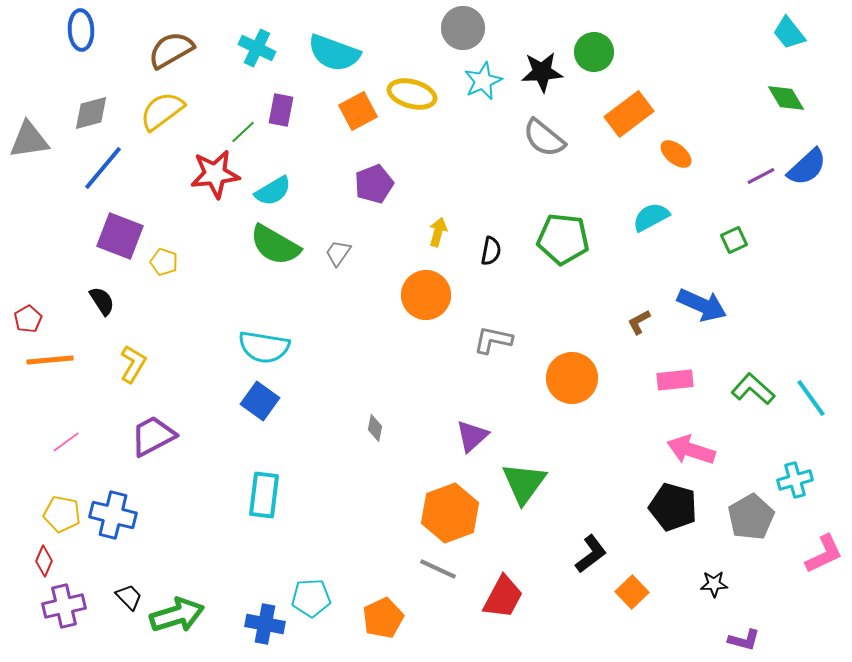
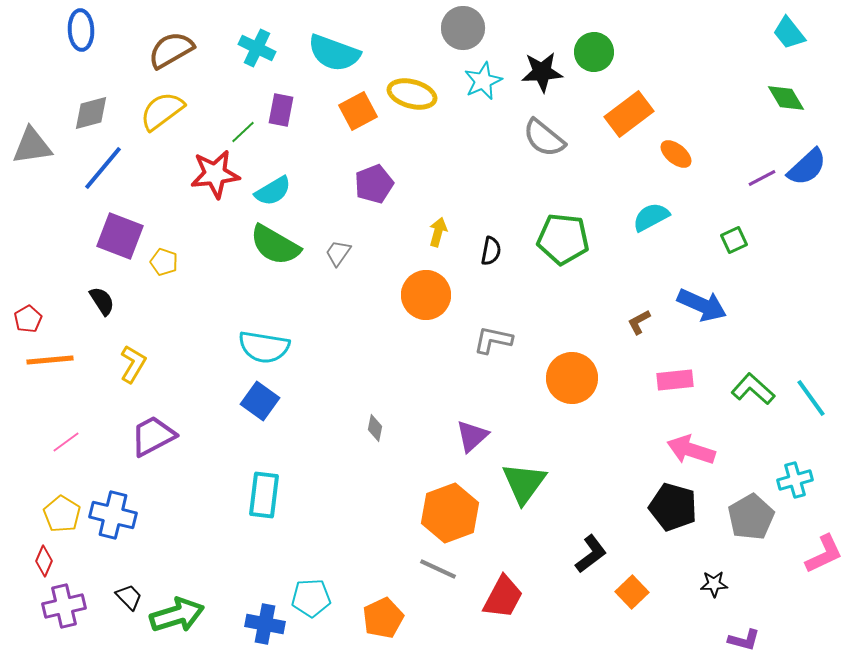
gray triangle at (29, 140): moved 3 px right, 6 px down
purple line at (761, 176): moved 1 px right, 2 px down
yellow pentagon at (62, 514): rotated 21 degrees clockwise
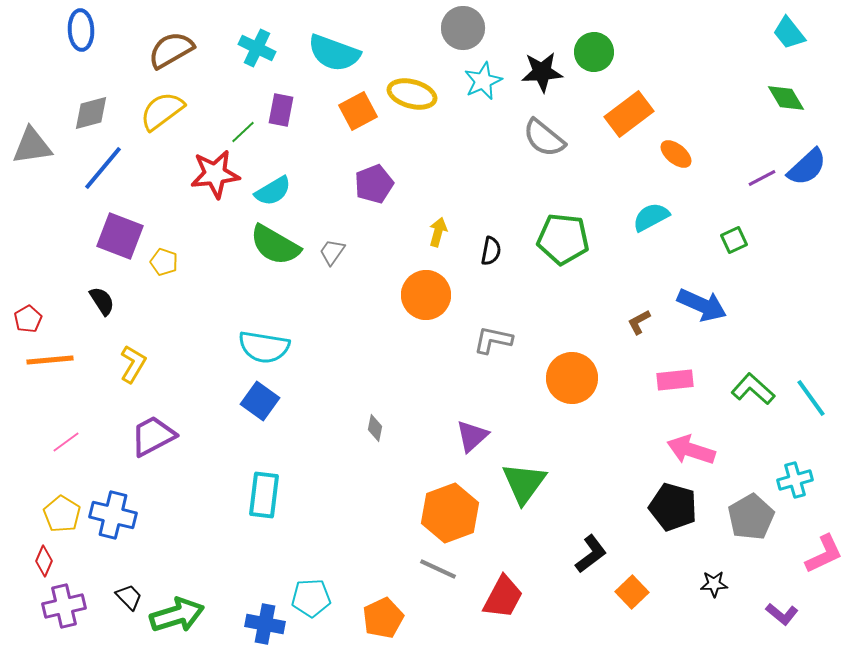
gray trapezoid at (338, 253): moved 6 px left, 1 px up
purple L-shape at (744, 640): moved 38 px right, 26 px up; rotated 24 degrees clockwise
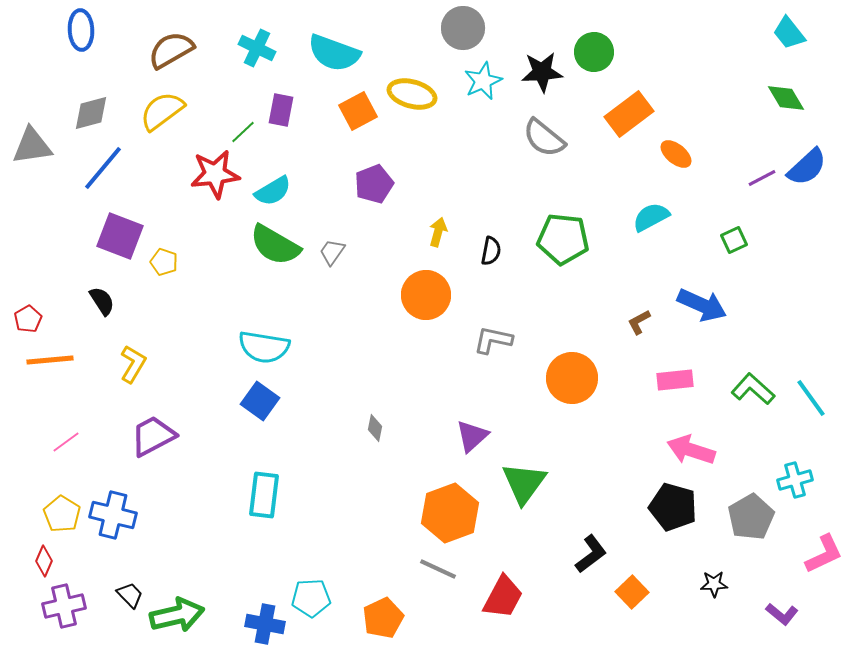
black trapezoid at (129, 597): moved 1 px right, 2 px up
green arrow at (177, 615): rotated 4 degrees clockwise
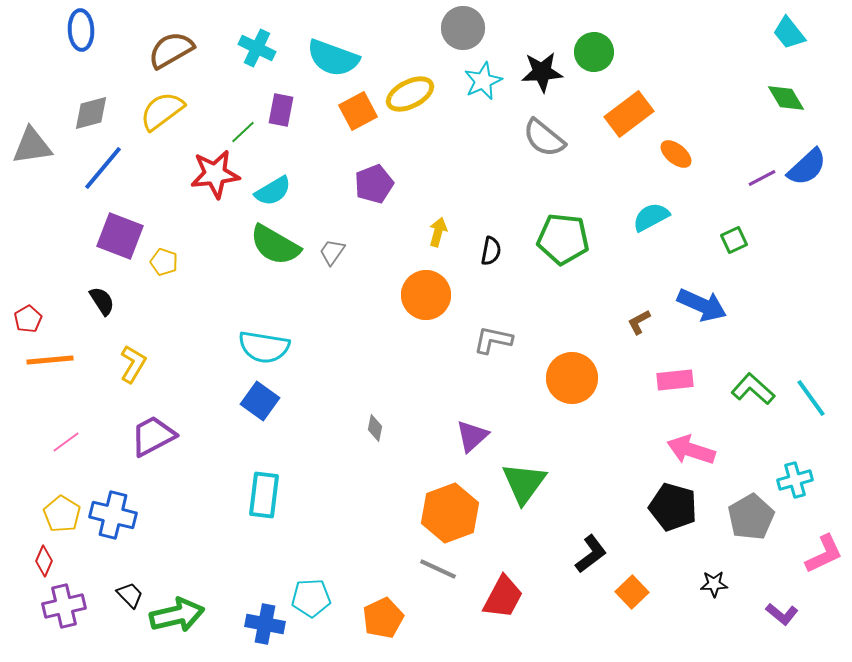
cyan semicircle at (334, 53): moved 1 px left, 5 px down
yellow ellipse at (412, 94): moved 2 px left; rotated 42 degrees counterclockwise
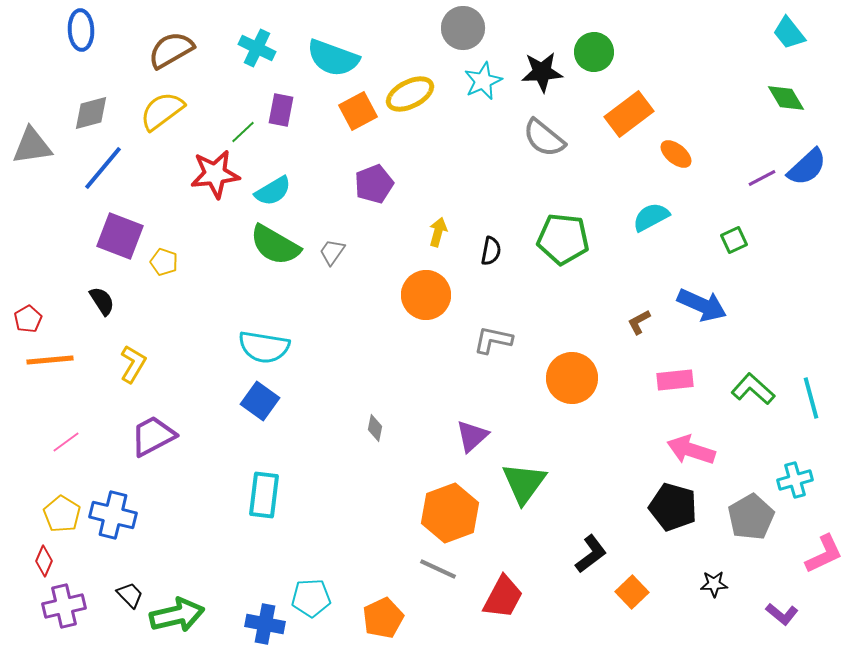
cyan line at (811, 398): rotated 21 degrees clockwise
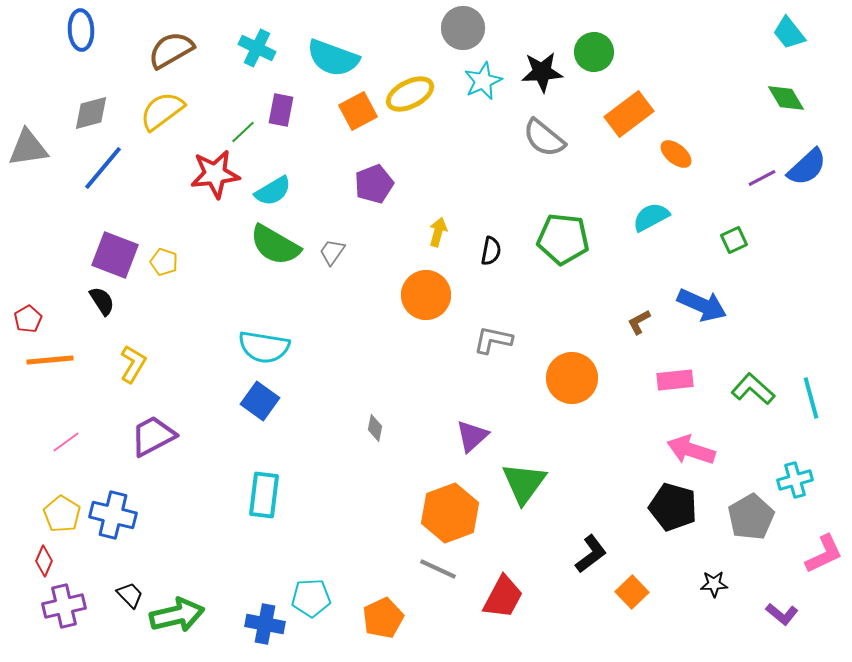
gray triangle at (32, 146): moved 4 px left, 2 px down
purple square at (120, 236): moved 5 px left, 19 px down
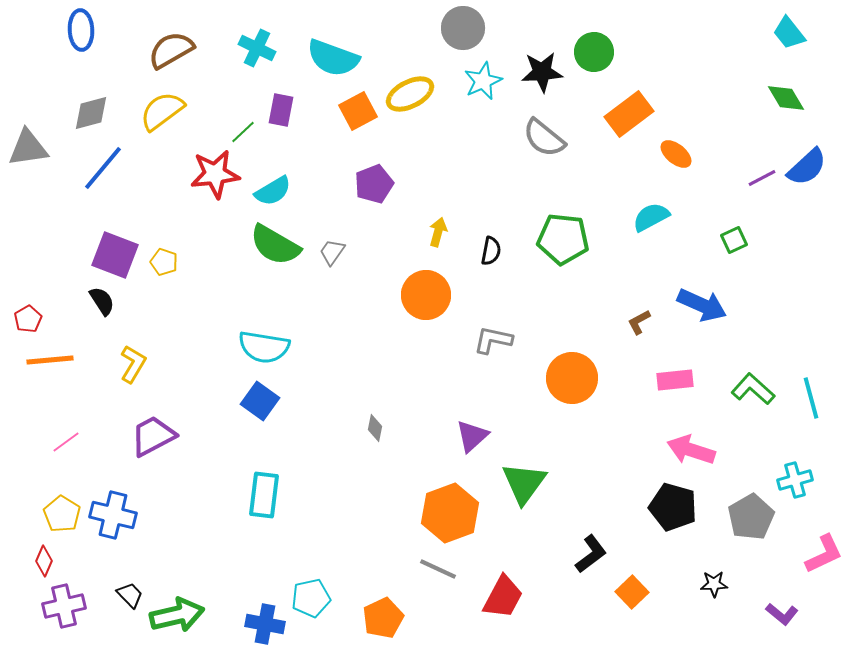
cyan pentagon at (311, 598): rotated 9 degrees counterclockwise
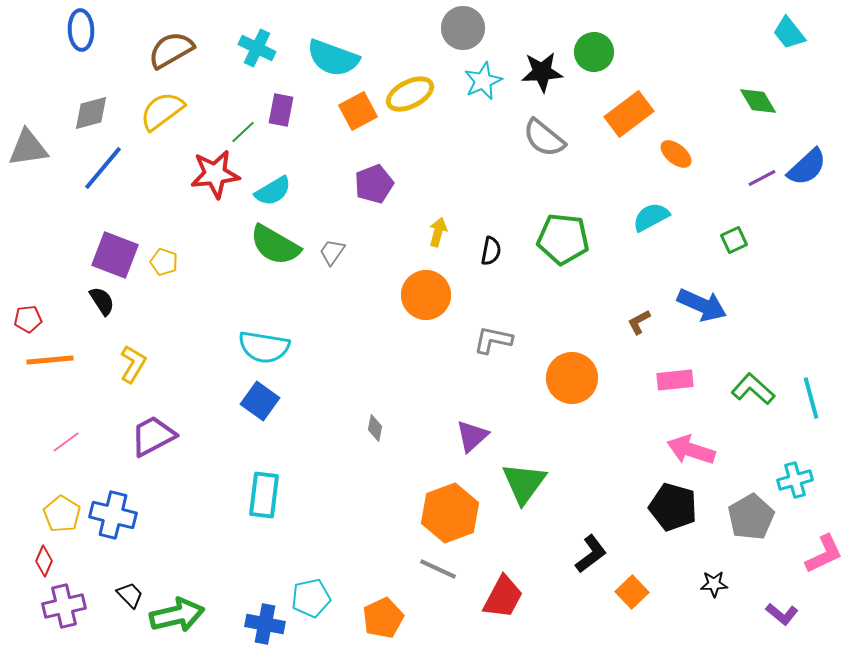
green diamond at (786, 98): moved 28 px left, 3 px down
red pentagon at (28, 319): rotated 24 degrees clockwise
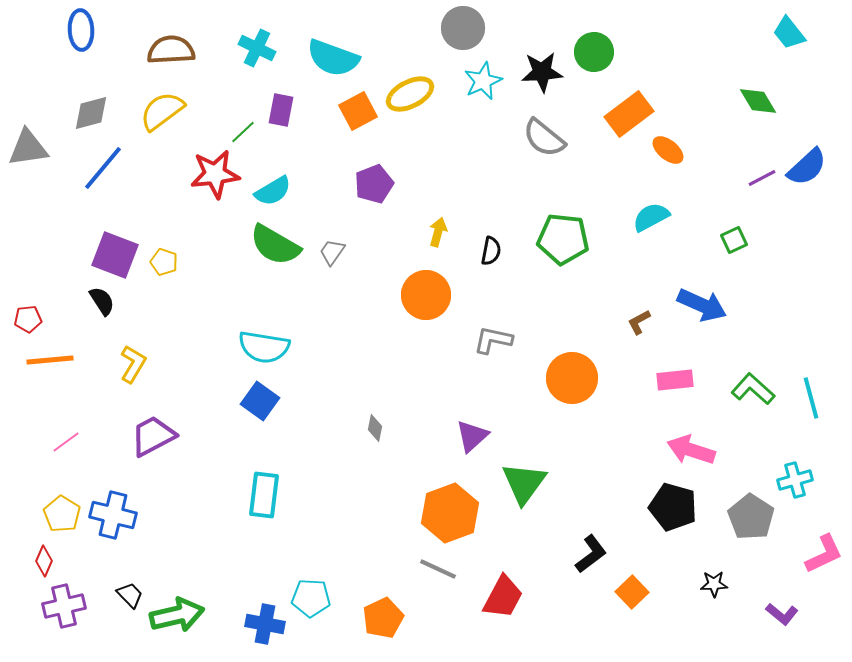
brown semicircle at (171, 50): rotated 27 degrees clockwise
orange ellipse at (676, 154): moved 8 px left, 4 px up
gray pentagon at (751, 517): rotated 9 degrees counterclockwise
cyan pentagon at (311, 598): rotated 15 degrees clockwise
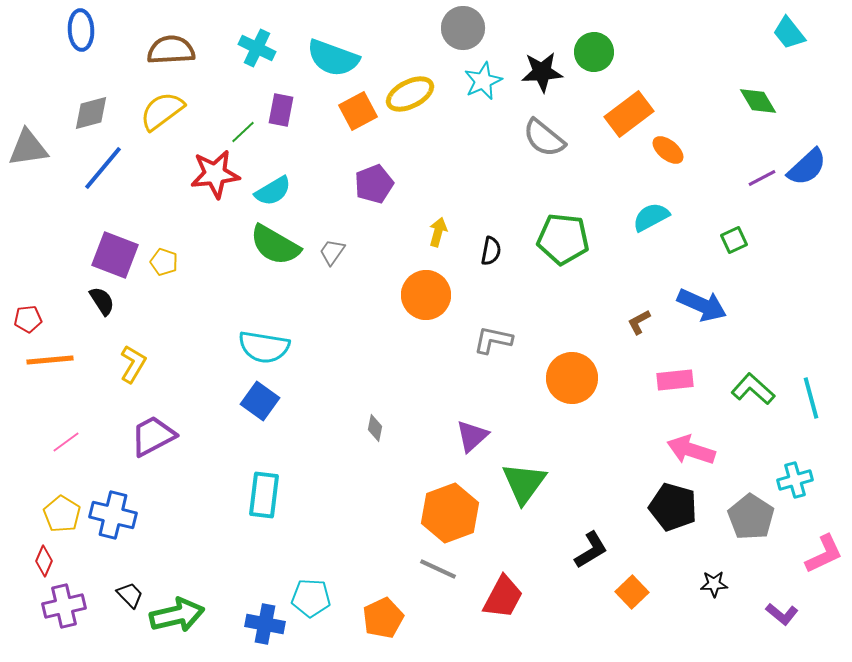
black L-shape at (591, 554): moved 4 px up; rotated 6 degrees clockwise
